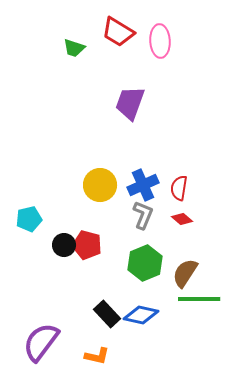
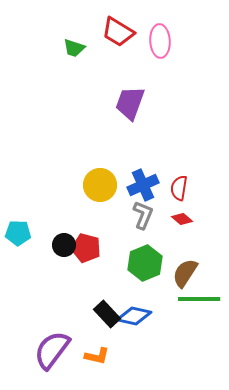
cyan pentagon: moved 11 px left, 14 px down; rotated 15 degrees clockwise
red pentagon: moved 1 px left, 3 px down
blue diamond: moved 7 px left, 1 px down
purple semicircle: moved 11 px right, 8 px down
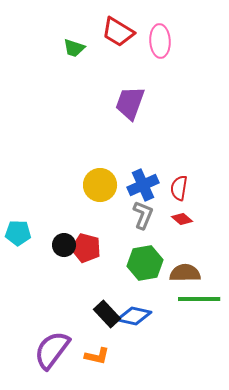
green hexagon: rotated 12 degrees clockwise
brown semicircle: rotated 56 degrees clockwise
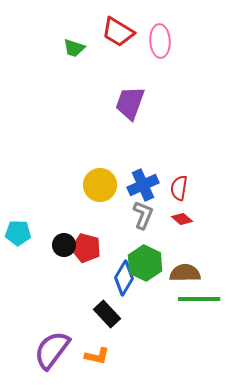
green hexagon: rotated 24 degrees counterclockwise
blue diamond: moved 10 px left, 38 px up; rotated 72 degrees counterclockwise
